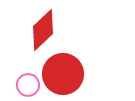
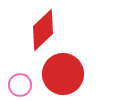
pink circle: moved 8 px left
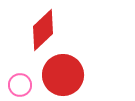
red circle: moved 1 px down
